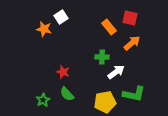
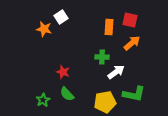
red square: moved 2 px down
orange rectangle: rotated 42 degrees clockwise
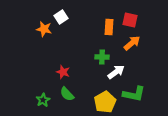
yellow pentagon: rotated 20 degrees counterclockwise
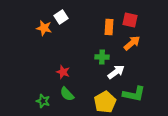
orange star: moved 1 px up
green star: moved 1 px down; rotated 24 degrees counterclockwise
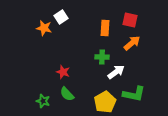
orange rectangle: moved 4 px left, 1 px down
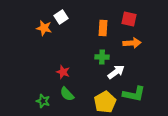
red square: moved 1 px left, 1 px up
orange rectangle: moved 2 px left
orange arrow: rotated 36 degrees clockwise
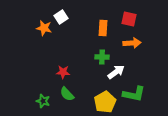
red star: rotated 16 degrees counterclockwise
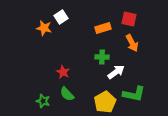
orange rectangle: rotated 70 degrees clockwise
orange arrow: rotated 66 degrees clockwise
red star: rotated 24 degrees clockwise
